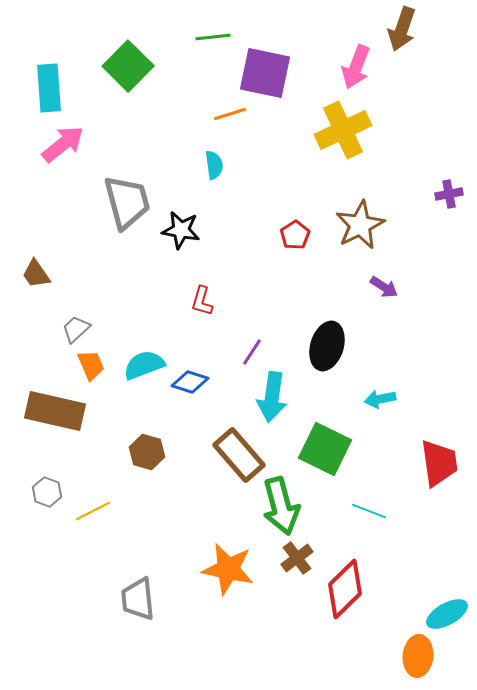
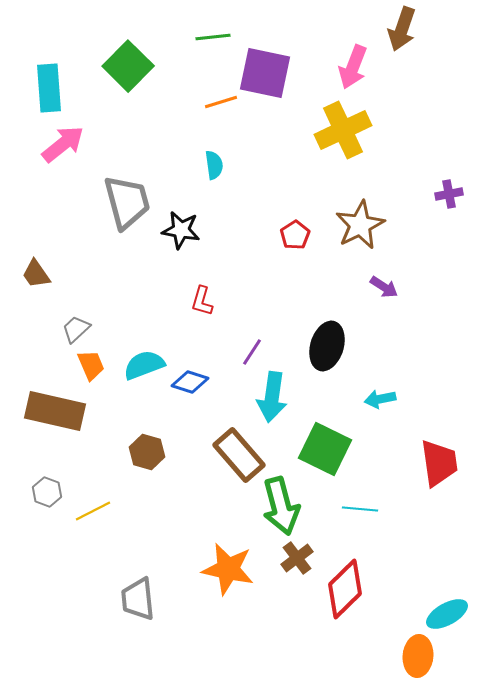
pink arrow at (356, 67): moved 3 px left
orange line at (230, 114): moved 9 px left, 12 px up
cyan line at (369, 511): moved 9 px left, 2 px up; rotated 16 degrees counterclockwise
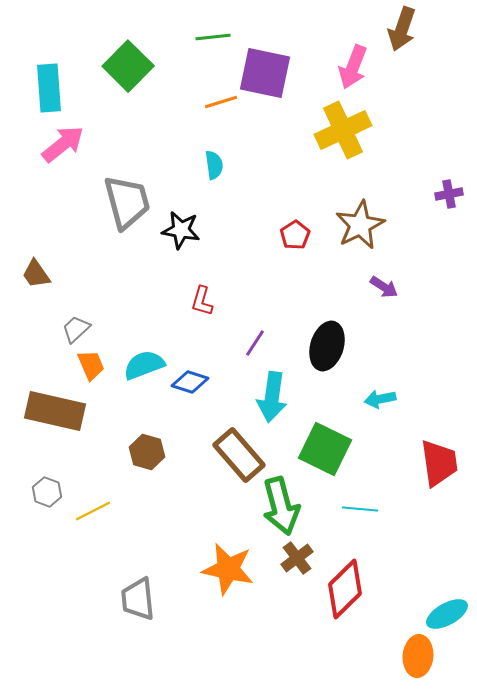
purple line at (252, 352): moved 3 px right, 9 px up
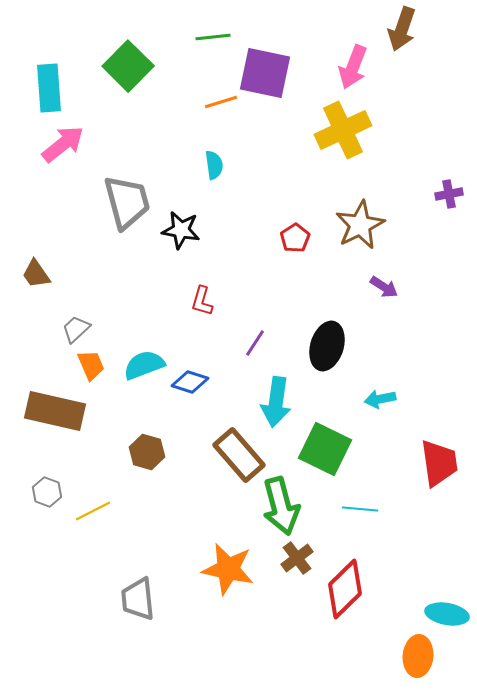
red pentagon at (295, 235): moved 3 px down
cyan arrow at (272, 397): moved 4 px right, 5 px down
cyan ellipse at (447, 614): rotated 39 degrees clockwise
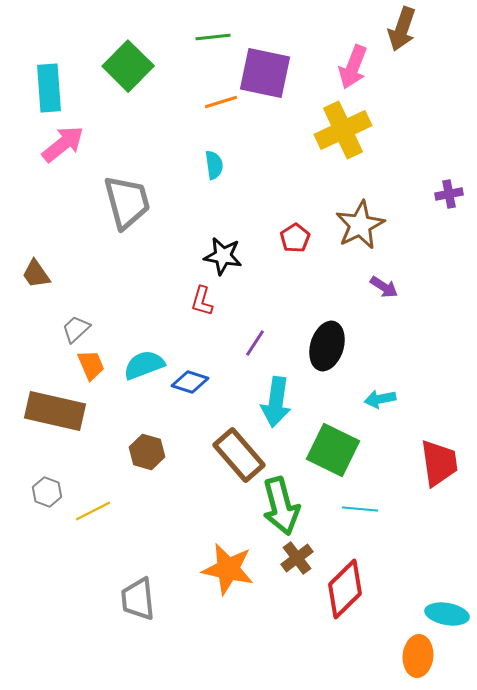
black star at (181, 230): moved 42 px right, 26 px down
green square at (325, 449): moved 8 px right, 1 px down
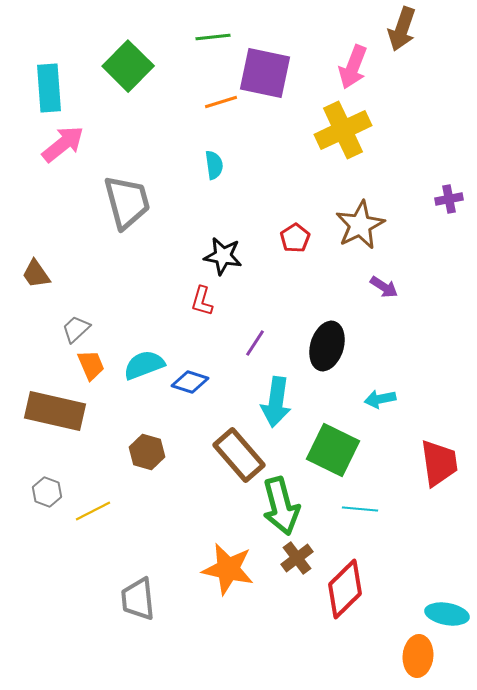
purple cross at (449, 194): moved 5 px down
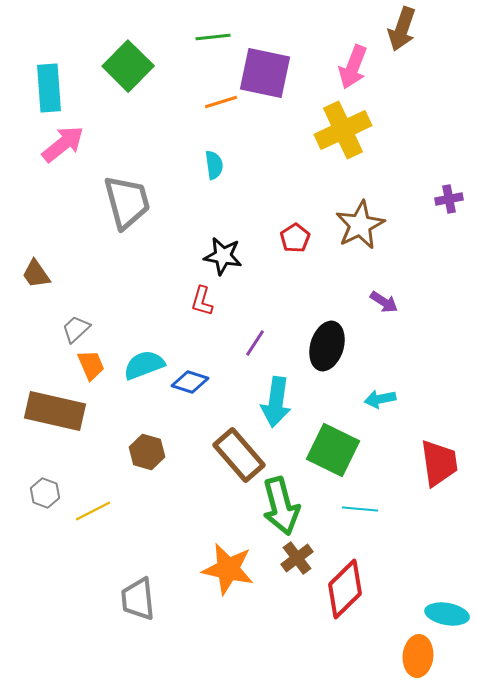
purple arrow at (384, 287): moved 15 px down
gray hexagon at (47, 492): moved 2 px left, 1 px down
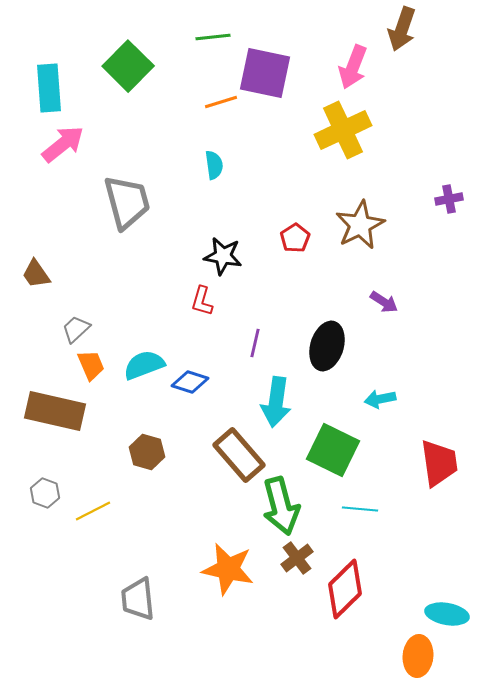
purple line at (255, 343): rotated 20 degrees counterclockwise
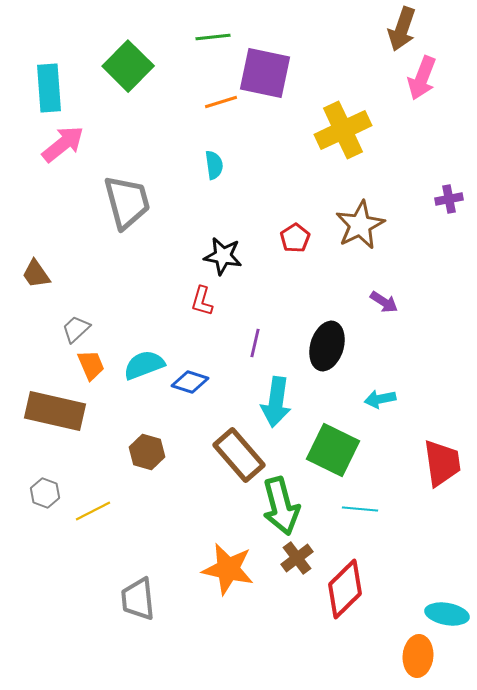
pink arrow at (353, 67): moved 69 px right, 11 px down
red trapezoid at (439, 463): moved 3 px right
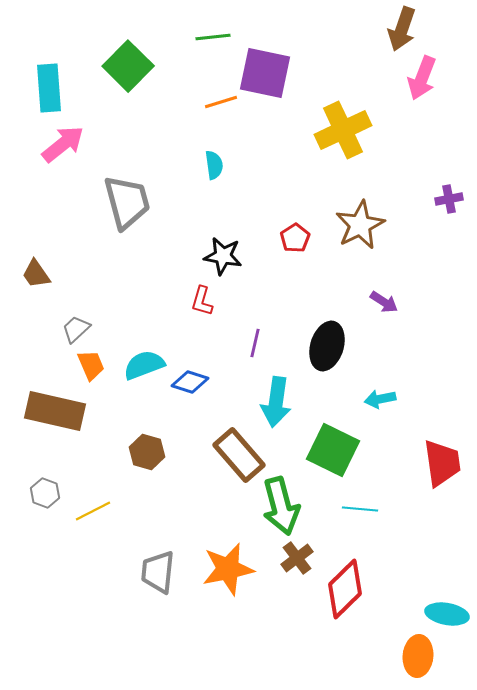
orange star at (228, 569): rotated 24 degrees counterclockwise
gray trapezoid at (138, 599): moved 20 px right, 27 px up; rotated 12 degrees clockwise
